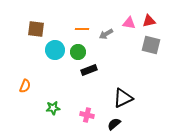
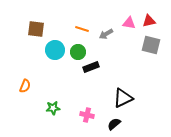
orange line: rotated 16 degrees clockwise
black rectangle: moved 2 px right, 3 px up
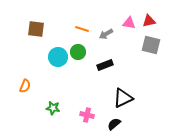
cyan circle: moved 3 px right, 7 px down
black rectangle: moved 14 px right, 2 px up
green star: rotated 16 degrees clockwise
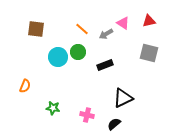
pink triangle: moved 6 px left; rotated 24 degrees clockwise
orange line: rotated 24 degrees clockwise
gray square: moved 2 px left, 8 px down
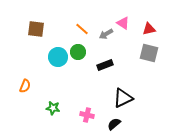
red triangle: moved 8 px down
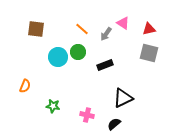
gray arrow: rotated 24 degrees counterclockwise
green star: moved 2 px up
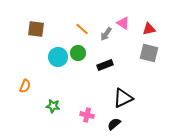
green circle: moved 1 px down
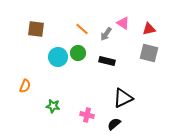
black rectangle: moved 2 px right, 4 px up; rotated 35 degrees clockwise
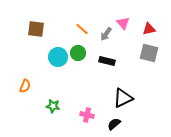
pink triangle: rotated 16 degrees clockwise
